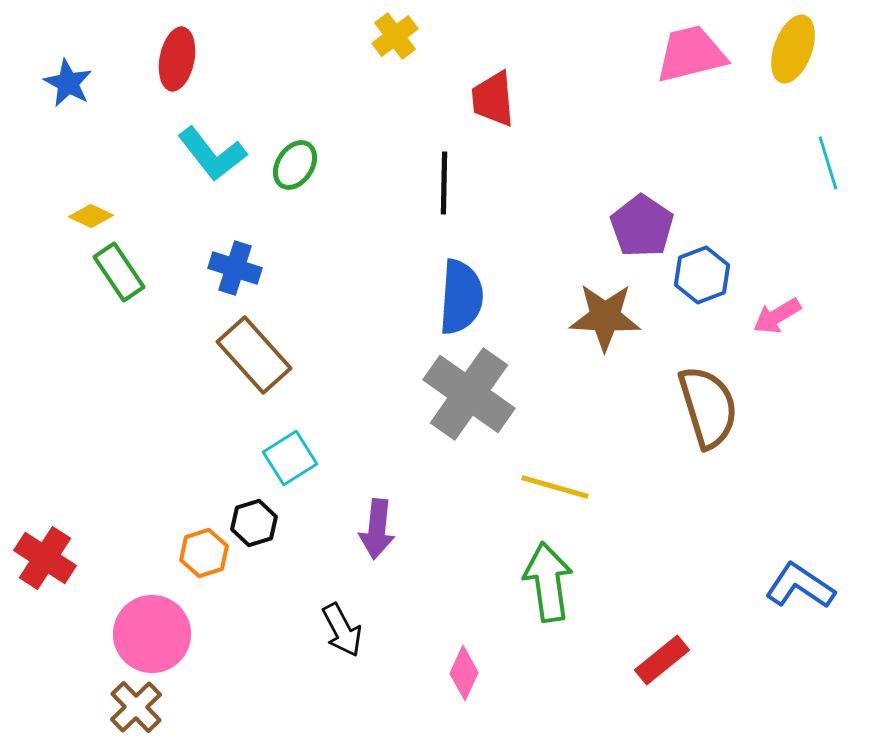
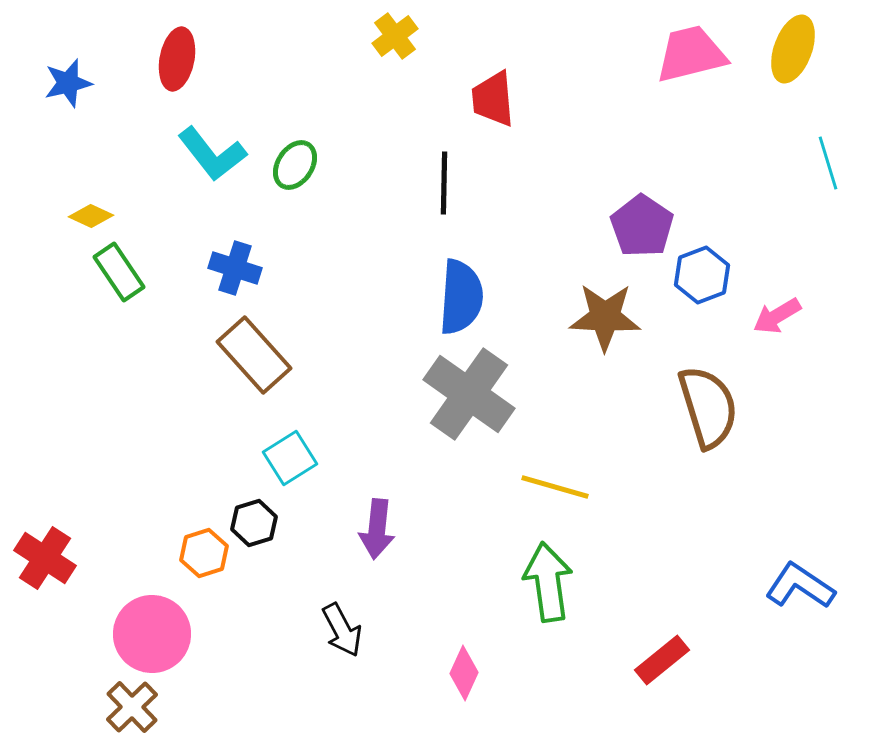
blue star: rotated 30 degrees clockwise
brown cross: moved 4 px left
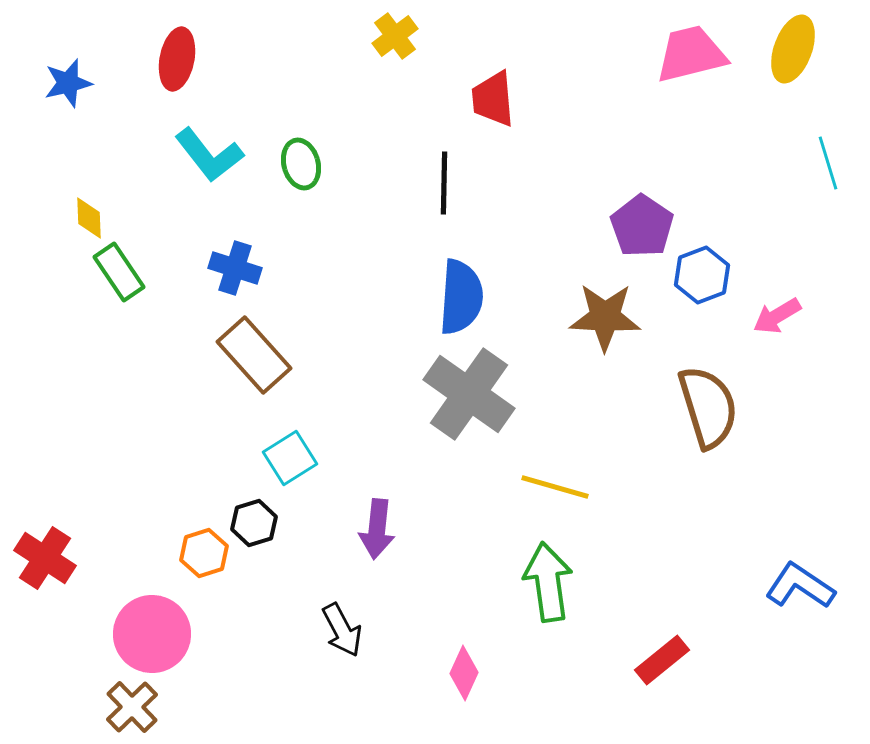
cyan L-shape: moved 3 px left, 1 px down
green ellipse: moved 6 px right, 1 px up; rotated 48 degrees counterclockwise
yellow diamond: moved 2 px left, 2 px down; rotated 63 degrees clockwise
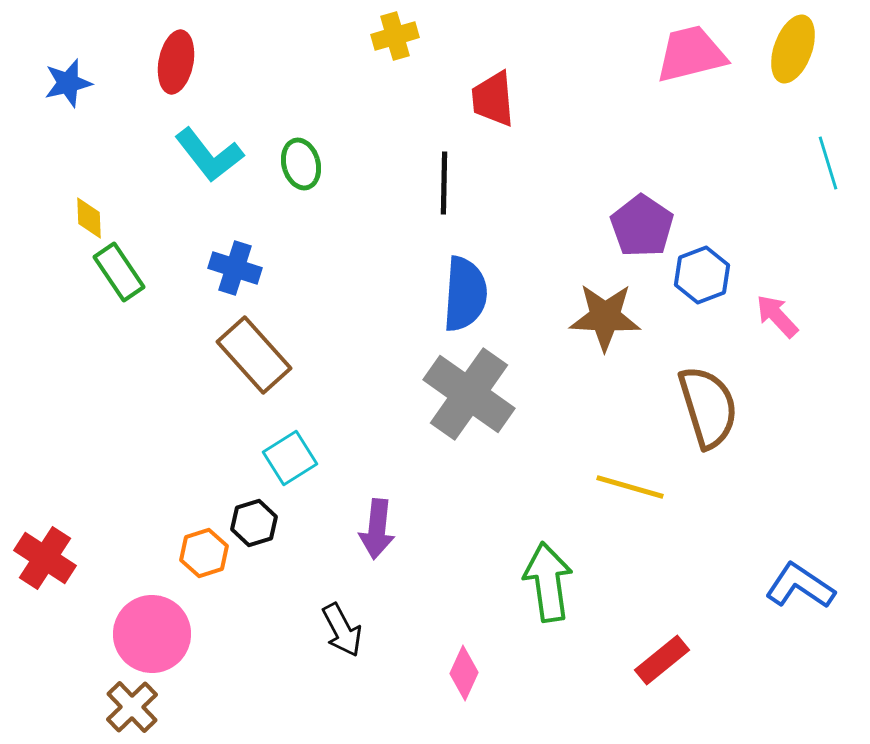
yellow cross: rotated 21 degrees clockwise
red ellipse: moved 1 px left, 3 px down
blue semicircle: moved 4 px right, 3 px up
pink arrow: rotated 78 degrees clockwise
yellow line: moved 75 px right
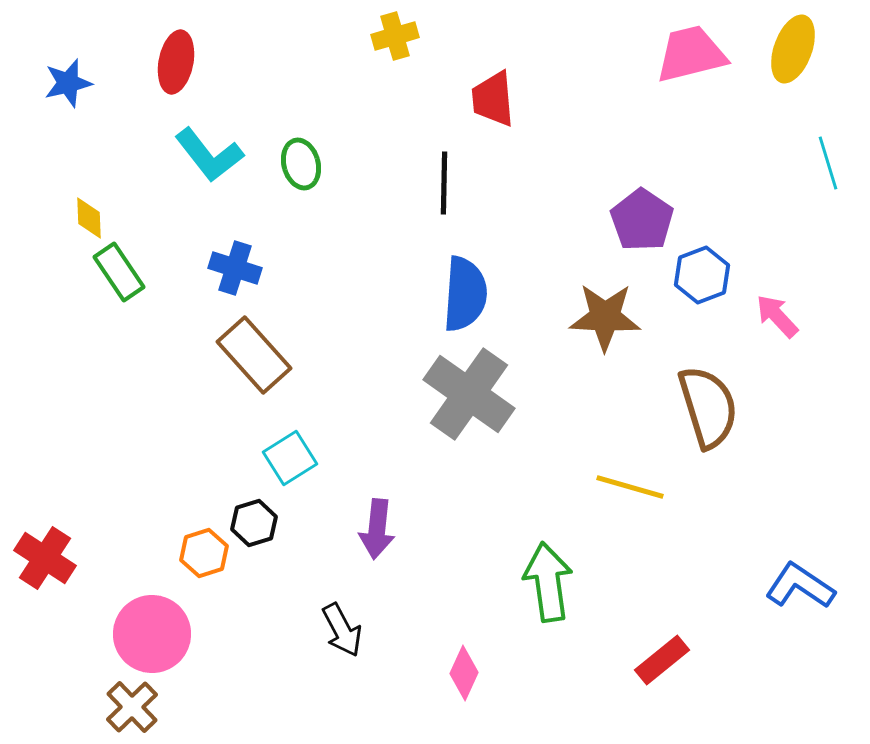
purple pentagon: moved 6 px up
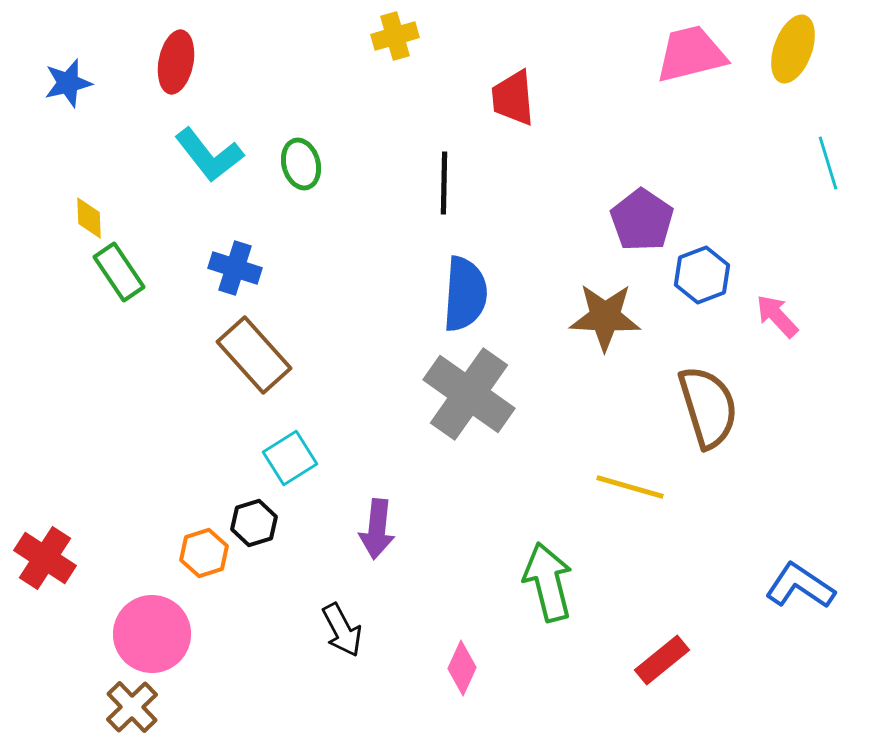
red trapezoid: moved 20 px right, 1 px up
green arrow: rotated 6 degrees counterclockwise
pink diamond: moved 2 px left, 5 px up
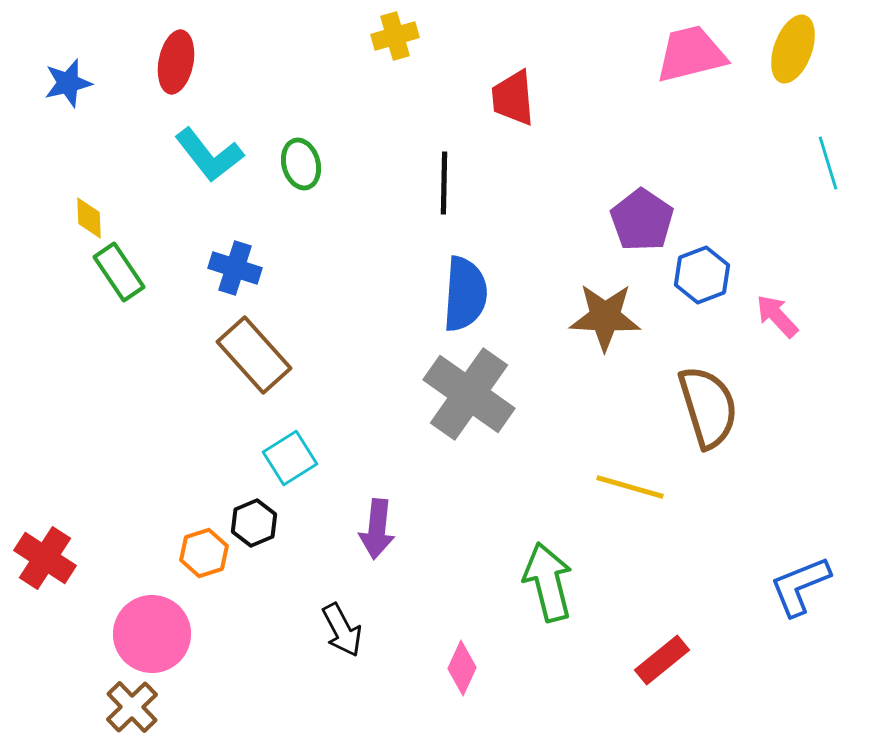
black hexagon: rotated 6 degrees counterclockwise
blue L-shape: rotated 56 degrees counterclockwise
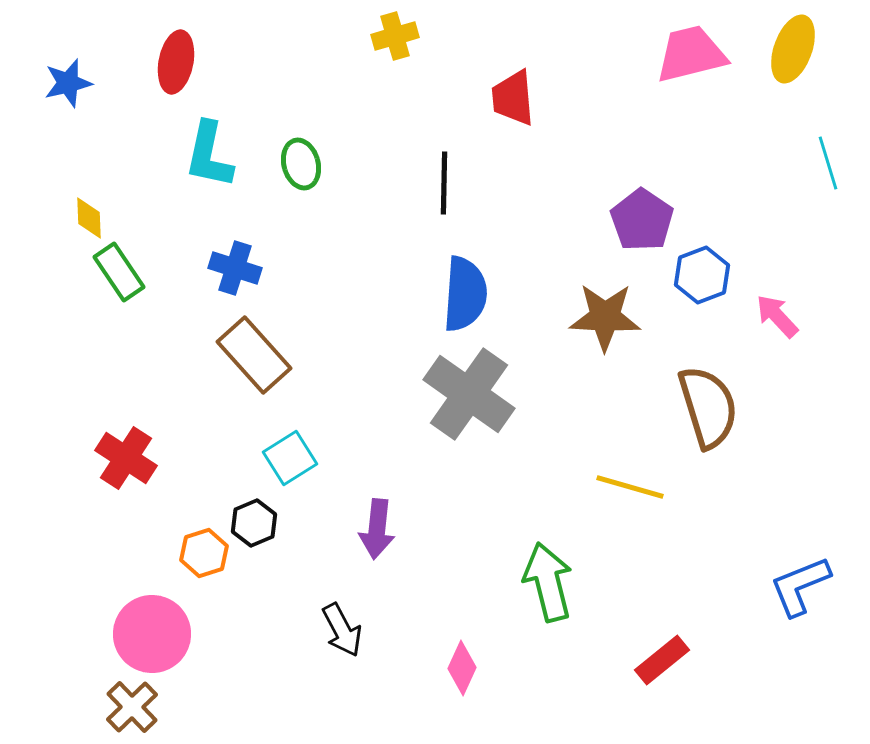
cyan L-shape: rotated 50 degrees clockwise
red cross: moved 81 px right, 100 px up
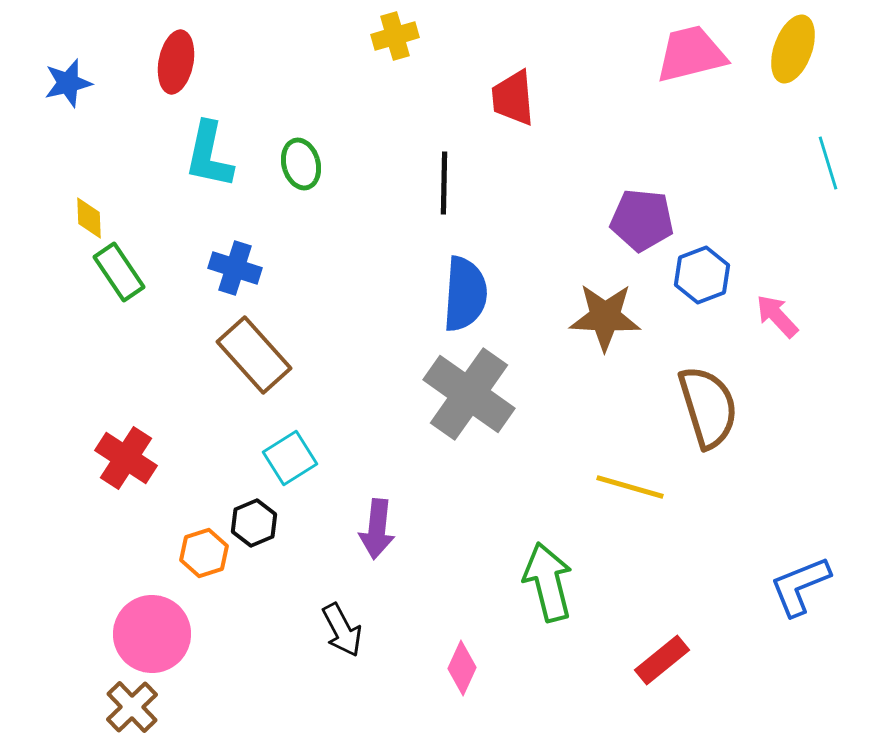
purple pentagon: rotated 28 degrees counterclockwise
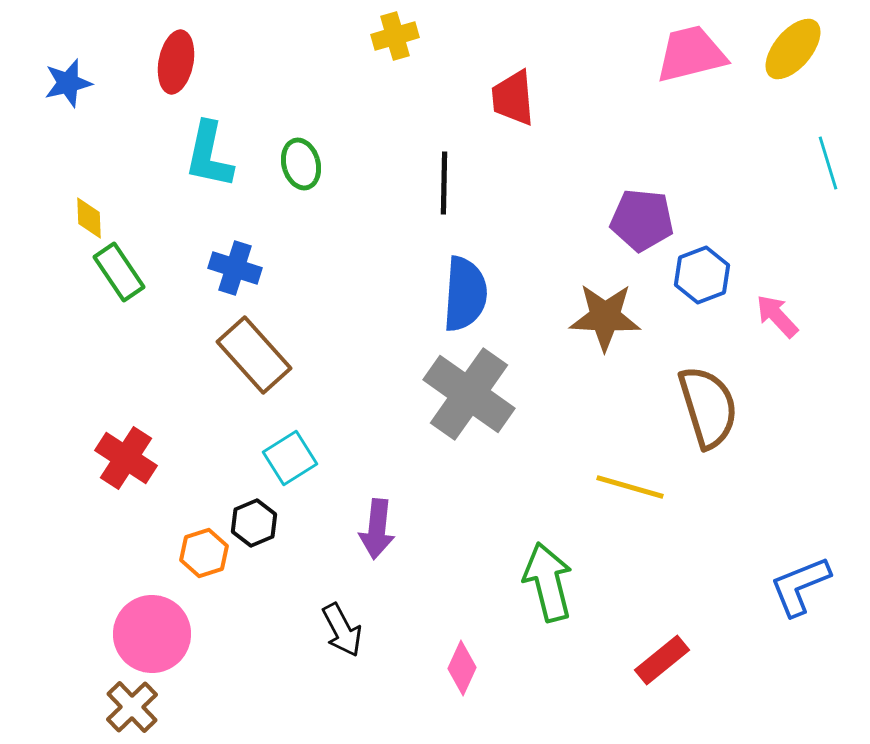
yellow ellipse: rotated 20 degrees clockwise
